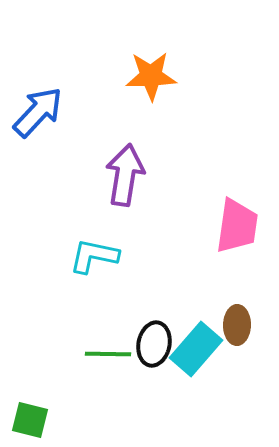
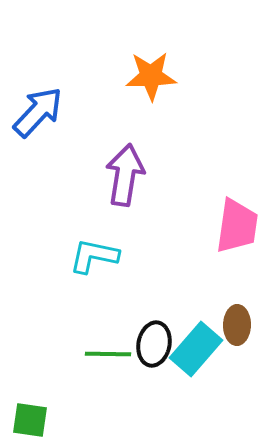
green square: rotated 6 degrees counterclockwise
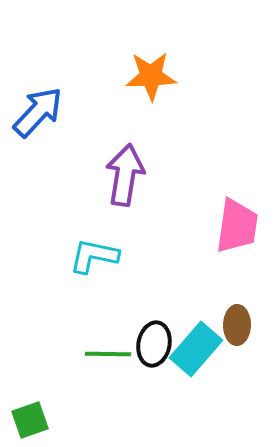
green square: rotated 27 degrees counterclockwise
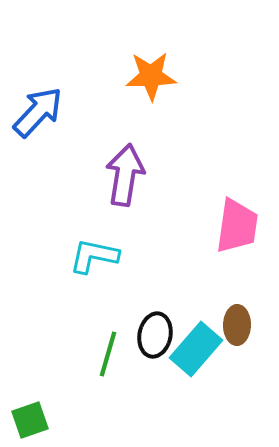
black ellipse: moved 1 px right, 9 px up
green line: rotated 75 degrees counterclockwise
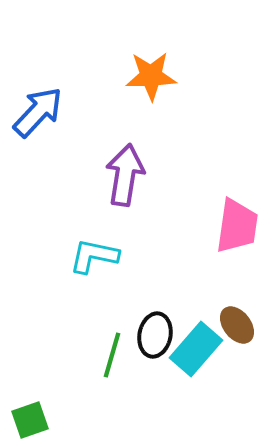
brown ellipse: rotated 39 degrees counterclockwise
green line: moved 4 px right, 1 px down
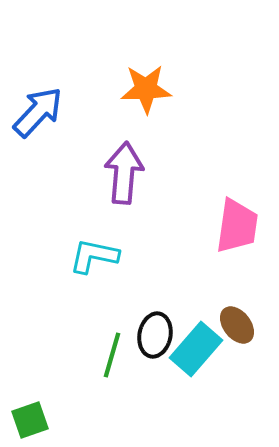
orange star: moved 5 px left, 13 px down
purple arrow: moved 1 px left, 2 px up; rotated 4 degrees counterclockwise
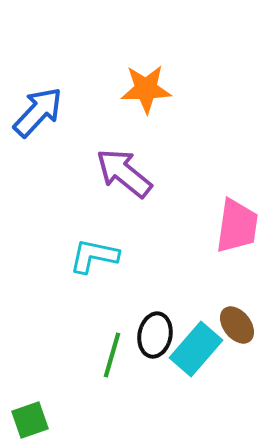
purple arrow: rotated 56 degrees counterclockwise
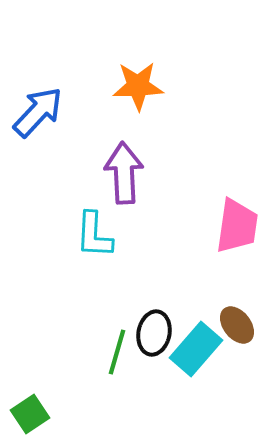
orange star: moved 8 px left, 3 px up
purple arrow: rotated 48 degrees clockwise
cyan L-shape: moved 21 px up; rotated 99 degrees counterclockwise
black ellipse: moved 1 px left, 2 px up
green line: moved 5 px right, 3 px up
green square: moved 6 px up; rotated 15 degrees counterclockwise
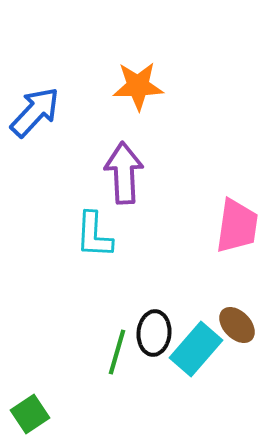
blue arrow: moved 3 px left
brown ellipse: rotated 6 degrees counterclockwise
black ellipse: rotated 6 degrees counterclockwise
